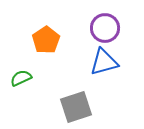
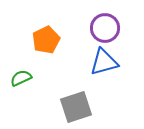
orange pentagon: rotated 8 degrees clockwise
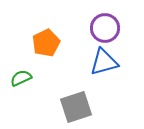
orange pentagon: moved 3 px down
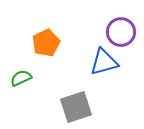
purple circle: moved 16 px right, 4 px down
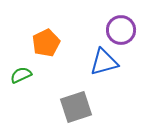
purple circle: moved 2 px up
green semicircle: moved 3 px up
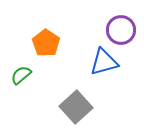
orange pentagon: rotated 12 degrees counterclockwise
green semicircle: rotated 15 degrees counterclockwise
gray square: rotated 24 degrees counterclockwise
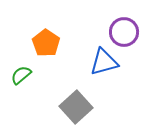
purple circle: moved 3 px right, 2 px down
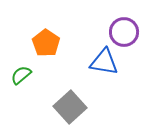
blue triangle: rotated 24 degrees clockwise
gray square: moved 6 px left
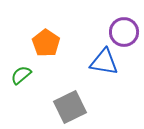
gray square: rotated 16 degrees clockwise
